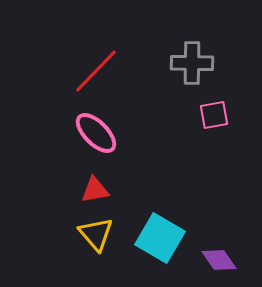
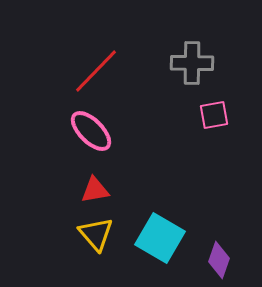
pink ellipse: moved 5 px left, 2 px up
purple diamond: rotated 54 degrees clockwise
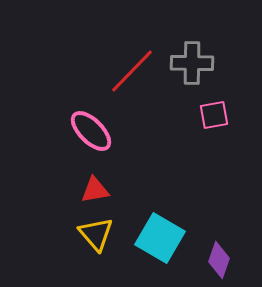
red line: moved 36 px right
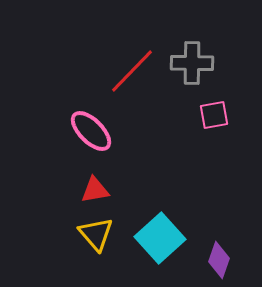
cyan square: rotated 18 degrees clockwise
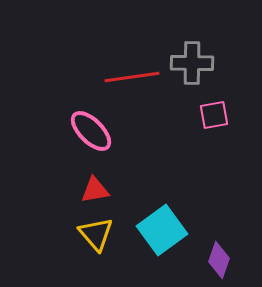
red line: moved 6 px down; rotated 38 degrees clockwise
cyan square: moved 2 px right, 8 px up; rotated 6 degrees clockwise
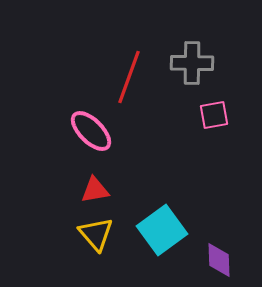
red line: moved 3 px left; rotated 62 degrees counterclockwise
purple diamond: rotated 21 degrees counterclockwise
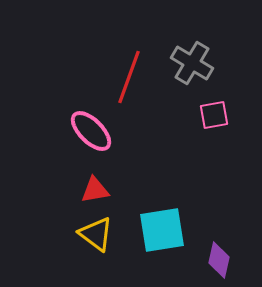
gray cross: rotated 30 degrees clockwise
cyan square: rotated 27 degrees clockwise
yellow triangle: rotated 12 degrees counterclockwise
purple diamond: rotated 15 degrees clockwise
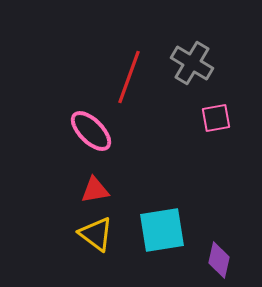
pink square: moved 2 px right, 3 px down
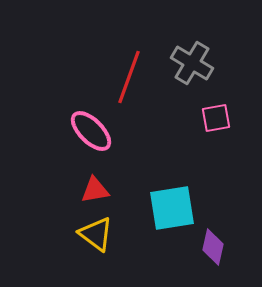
cyan square: moved 10 px right, 22 px up
purple diamond: moved 6 px left, 13 px up
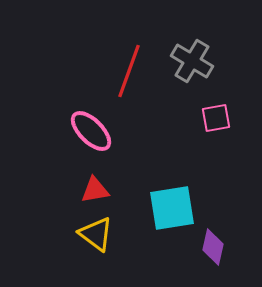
gray cross: moved 2 px up
red line: moved 6 px up
